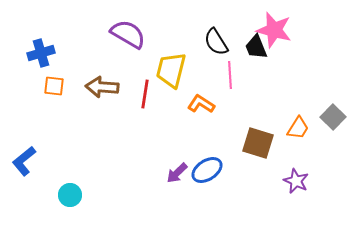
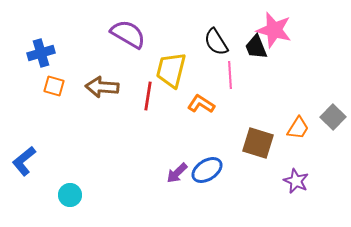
orange square: rotated 10 degrees clockwise
red line: moved 3 px right, 2 px down
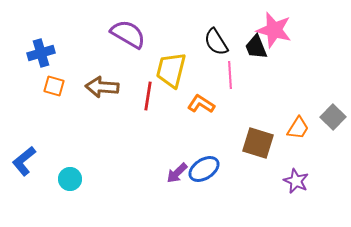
blue ellipse: moved 3 px left, 1 px up
cyan circle: moved 16 px up
